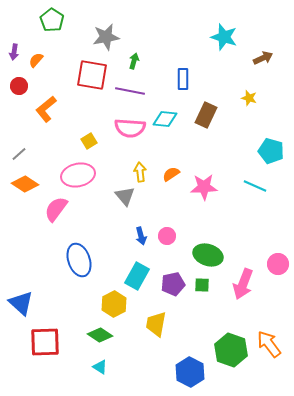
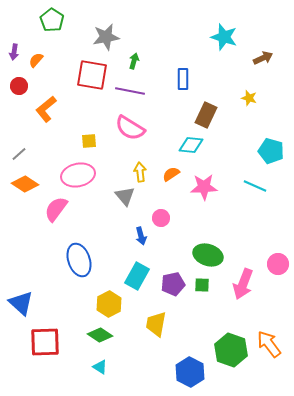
cyan diamond at (165, 119): moved 26 px right, 26 px down
pink semicircle at (130, 128): rotated 28 degrees clockwise
yellow square at (89, 141): rotated 28 degrees clockwise
pink circle at (167, 236): moved 6 px left, 18 px up
yellow hexagon at (114, 304): moved 5 px left
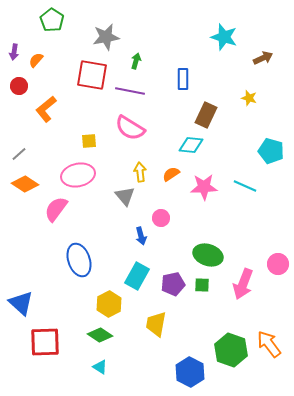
green arrow at (134, 61): moved 2 px right
cyan line at (255, 186): moved 10 px left
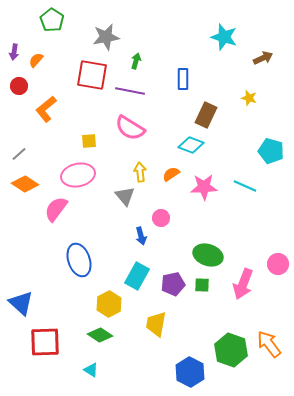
cyan diamond at (191, 145): rotated 15 degrees clockwise
cyan triangle at (100, 367): moved 9 px left, 3 px down
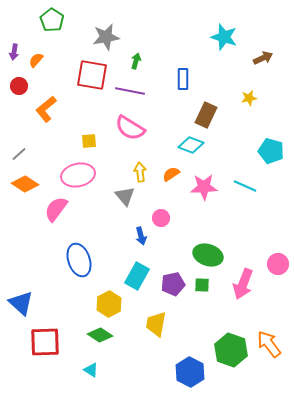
yellow star at (249, 98): rotated 28 degrees counterclockwise
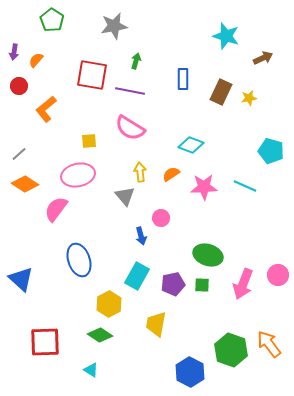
gray star at (106, 37): moved 8 px right, 11 px up
cyan star at (224, 37): moved 2 px right, 1 px up
brown rectangle at (206, 115): moved 15 px right, 23 px up
pink circle at (278, 264): moved 11 px down
blue triangle at (21, 303): moved 24 px up
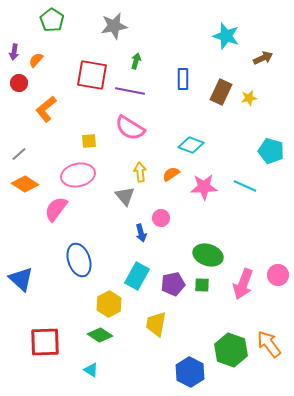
red circle at (19, 86): moved 3 px up
blue arrow at (141, 236): moved 3 px up
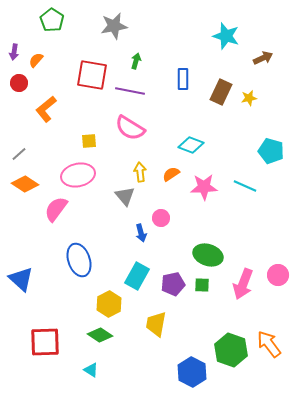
blue hexagon at (190, 372): moved 2 px right
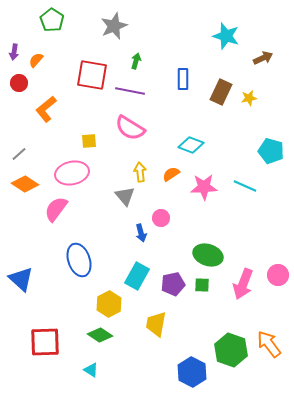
gray star at (114, 26): rotated 12 degrees counterclockwise
pink ellipse at (78, 175): moved 6 px left, 2 px up
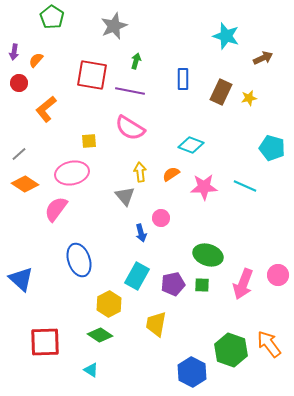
green pentagon at (52, 20): moved 3 px up
cyan pentagon at (271, 151): moved 1 px right, 3 px up
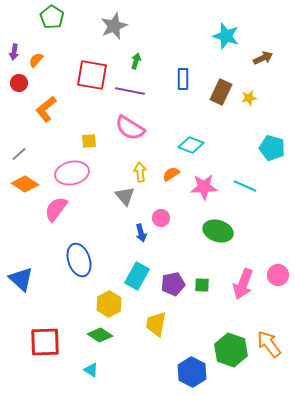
green ellipse at (208, 255): moved 10 px right, 24 px up
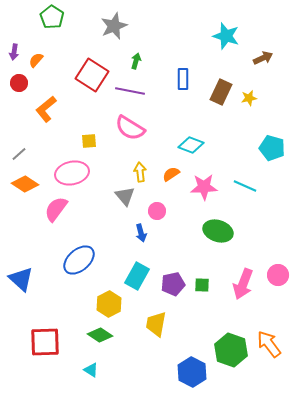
red square at (92, 75): rotated 24 degrees clockwise
pink circle at (161, 218): moved 4 px left, 7 px up
blue ellipse at (79, 260): rotated 68 degrees clockwise
